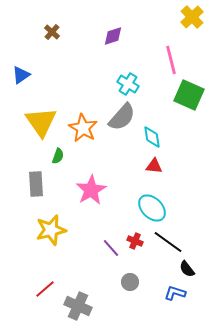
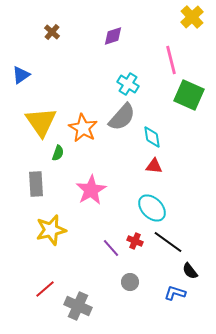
green semicircle: moved 3 px up
black semicircle: moved 3 px right, 2 px down
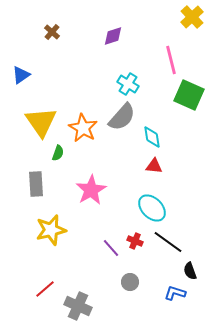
black semicircle: rotated 18 degrees clockwise
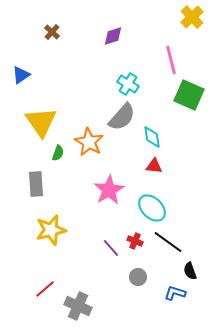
orange star: moved 6 px right, 14 px down
pink star: moved 18 px right
gray circle: moved 8 px right, 5 px up
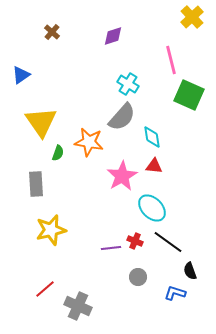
orange star: rotated 20 degrees counterclockwise
pink star: moved 13 px right, 14 px up
purple line: rotated 54 degrees counterclockwise
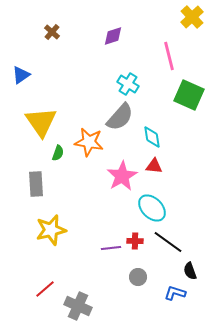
pink line: moved 2 px left, 4 px up
gray semicircle: moved 2 px left
red cross: rotated 21 degrees counterclockwise
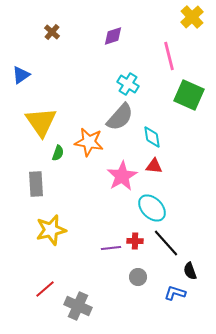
black line: moved 2 px left, 1 px down; rotated 12 degrees clockwise
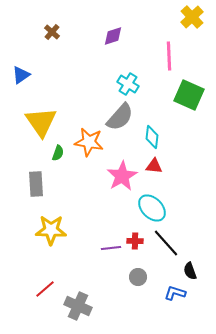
pink line: rotated 12 degrees clockwise
cyan diamond: rotated 15 degrees clockwise
yellow star: rotated 16 degrees clockwise
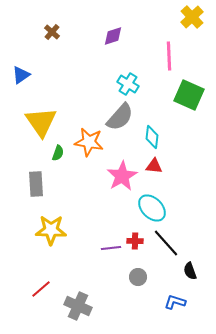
red line: moved 4 px left
blue L-shape: moved 9 px down
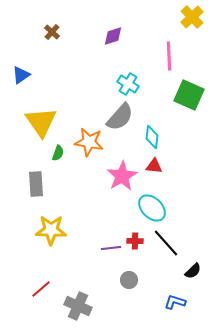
black semicircle: moved 3 px right; rotated 114 degrees counterclockwise
gray circle: moved 9 px left, 3 px down
